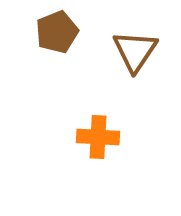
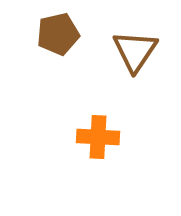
brown pentagon: moved 1 px right, 2 px down; rotated 9 degrees clockwise
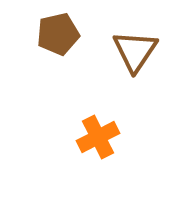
orange cross: rotated 30 degrees counterclockwise
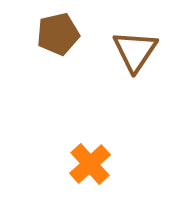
orange cross: moved 8 px left, 27 px down; rotated 15 degrees counterclockwise
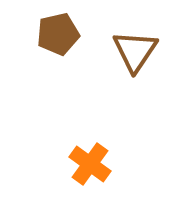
orange cross: rotated 12 degrees counterclockwise
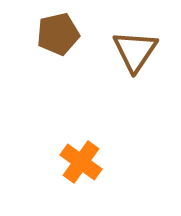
orange cross: moved 9 px left, 2 px up
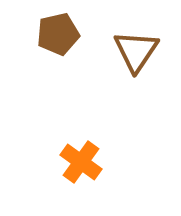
brown triangle: moved 1 px right
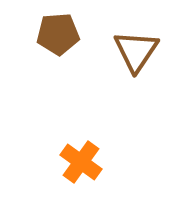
brown pentagon: rotated 9 degrees clockwise
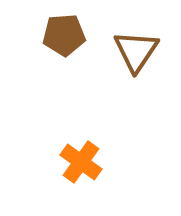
brown pentagon: moved 6 px right, 1 px down
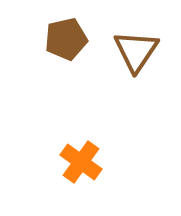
brown pentagon: moved 2 px right, 4 px down; rotated 9 degrees counterclockwise
